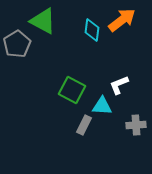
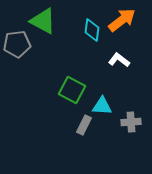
gray pentagon: rotated 24 degrees clockwise
white L-shape: moved 25 px up; rotated 60 degrees clockwise
gray cross: moved 5 px left, 3 px up
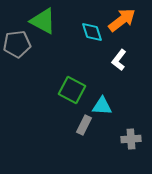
cyan diamond: moved 2 px down; rotated 25 degrees counterclockwise
white L-shape: rotated 90 degrees counterclockwise
gray cross: moved 17 px down
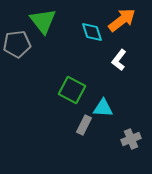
green triangle: rotated 24 degrees clockwise
cyan triangle: moved 1 px right, 2 px down
gray cross: rotated 18 degrees counterclockwise
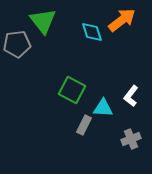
white L-shape: moved 12 px right, 36 px down
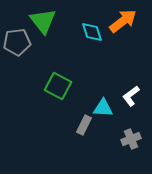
orange arrow: moved 1 px right, 1 px down
gray pentagon: moved 2 px up
green square: moved 14 px left, 4 px up
white L-shape: rotated 15 degrees clockwise
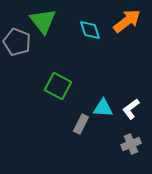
orange arrow: moved 4 px right
cyan diamond: moved 2 px left, 2 px up
gray pentagon: rotated 28 degrees clockwise
white L-shape: moved 13 px down
gray rectangle: moved 3 px left, 1 px up
gray cross: moved 5 px down
